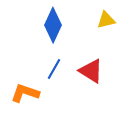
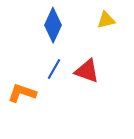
red triangle: moved 4 px left; rotated 12 degrees counterclockwise
orange L-shape: moved 3 px left
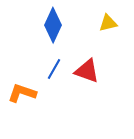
yellow triangle: moved 2 px right, 3 px down
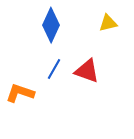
blue diamond: moved 2 px left
orange L-shape: moved 2 px left
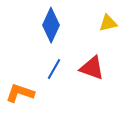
red triangle: moved 5 px right, 3 px up
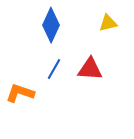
red triangle: moved 2 px left, 1 px down; rotated 16 degrees counterclockwise
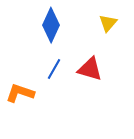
yellow triangle: rotated 36 degrees counterclockwise
red triangle: rotated 12 degrees clockwise
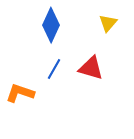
red triangle: moved 1 px right, 1 px up
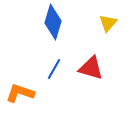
blue diamond: moved 2 px right, 3 px up; rotated 8 degrees counterclockwise
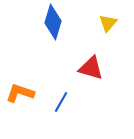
blue line: moved 7 px right, 33 px down
